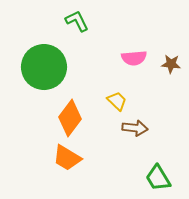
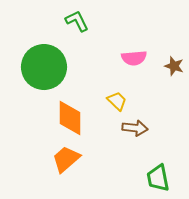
brown star: moved 3 px right, 2 px down; rotated 12 degrees clockwise
orange diamond: rotated 36 degrees counterclockwise
orange trapezoid: moved 1 px left, 1 px down; rotated 108 degrees clockwise
green trapezoid: rotated 20 degrees clockwise
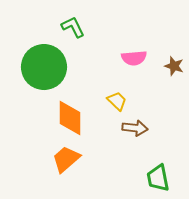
green L-shape: moved 4 px left, 6 px down
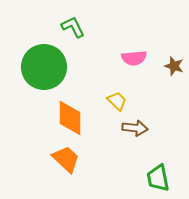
orange trapezoid: rotated 84 degrees clockwise
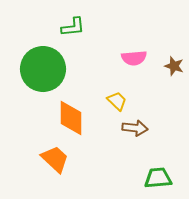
green L-shape: rotated 110 degrees clockwise
green circle: moved 1 px left, 2 px down
orange diamond: moved 1 px right
orange trapezoid: moved 11 px left
green trapezoid: rotated 96 degrees clockwise
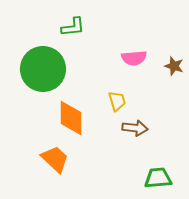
yellow trapezoid: rotated 30 degrees clockwise
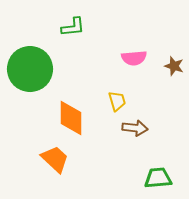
green circle: moved 13 px left
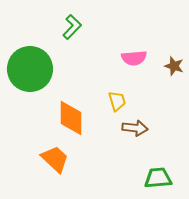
green L-shape: moved 1 px left; rotated 40 degrees counterclockwise
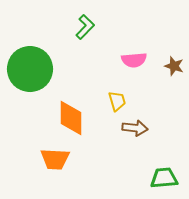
green L-shape: moved 13 px right
pink semicircle: moved 2 px down
orange trapezoid: rotated 140 degrees clockwise
green trapezoid: moved 6 px right
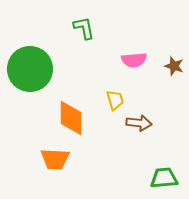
green L-shape: moved 1 px left, 1 px down; rotated 55 degrees counterclockwise
yellow trapezoid: moved 2 px left, 1 px up
brown arrow: moved 4 px right, 5 px up
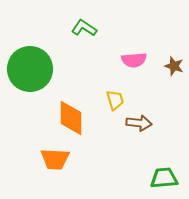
green L-shape: rotated 45 degrees counterclockwise
